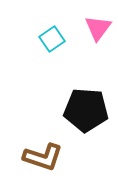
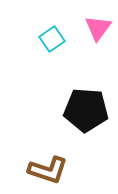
brown L-shape: moved 5 px right, 13 px down
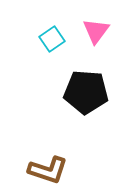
pink triangle: moved 2 px left, 3 px down
black pentagon: moved 18 px up
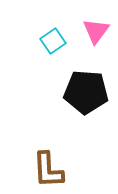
cyan square: moved 1 px right, 2 px down
brown L-shape: rotated 69 degrees clockwise
